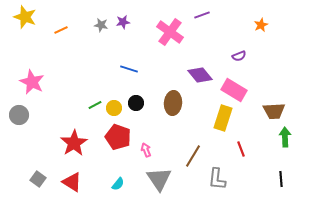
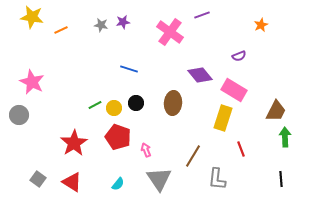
yellow star: moved 7 px right; rotated 10 degrees counterclockwise
brown trapezoid: moved 2 px right; rotated 60 degrees counterclockwise
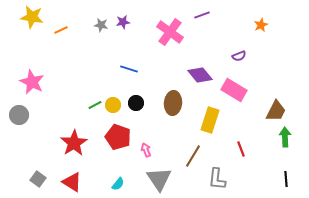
yellow circle: moved 1 px left, 3 px up
yellow rectangle: moved 13 px left, 2 px down
black line: moved 5 px right
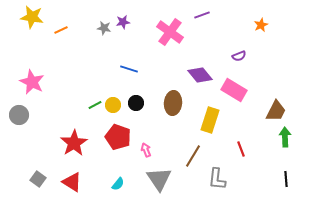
gray star: moved 3 px right, 3 px down
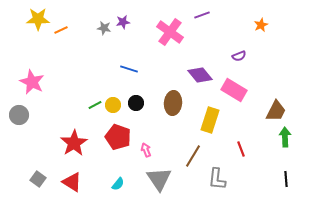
yellow star: moved 6 px right, 2 px down; rotated 10 degrees counterclockwise
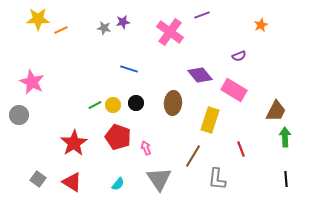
pink arrow: moved 2 px up
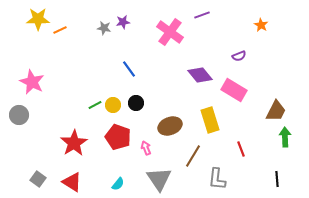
orange star: rotated 16 degrees counterclockwise
orange line: moved 1 px left
blue line: rotated 36 degrees clockwise
brown ellipse: moved 3 px left, 23 px down; rotated 65 degrees clockwise
yellow rectangle: rotated 35 degrees counterclockwise
black line: moved 9 px left
